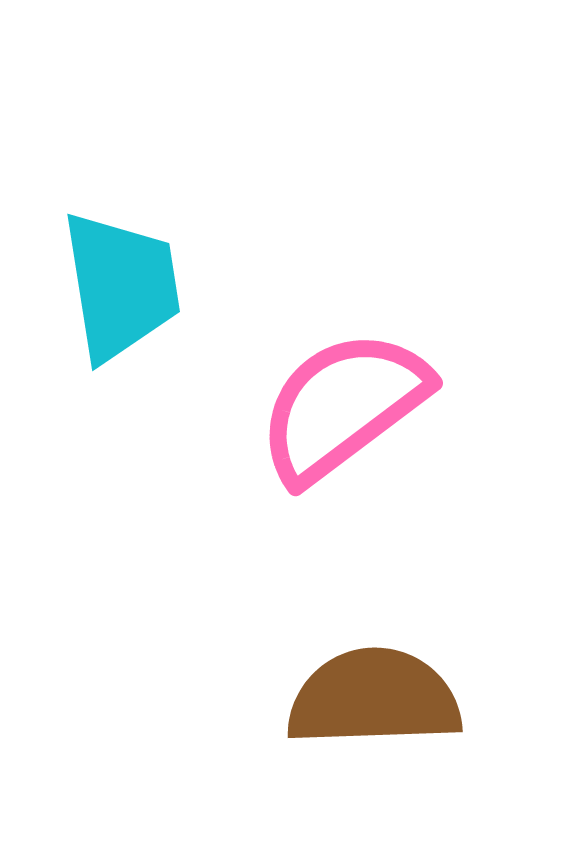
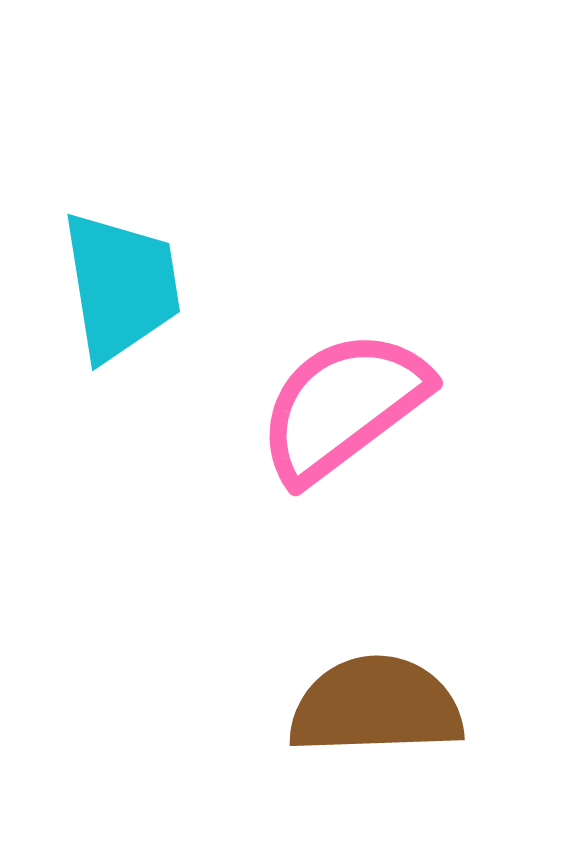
brown semicircle: moved 2 px right, 8 px down
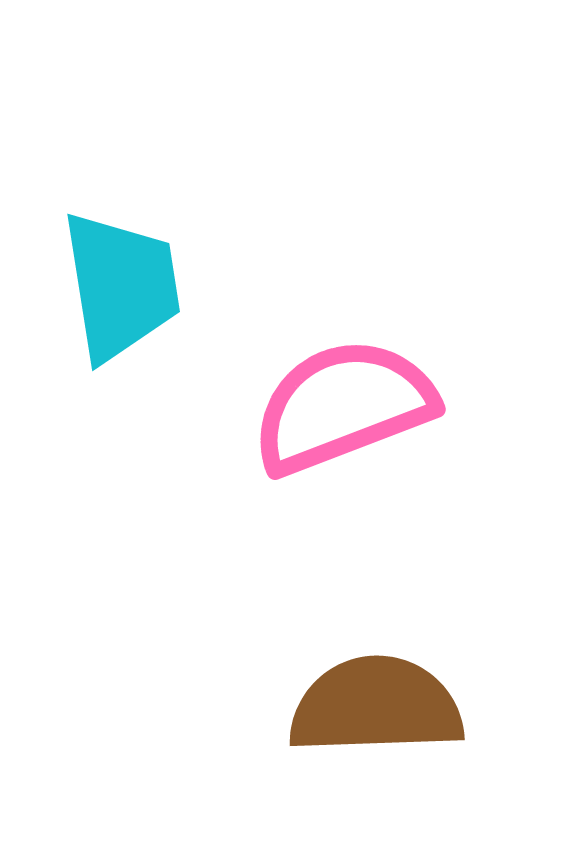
pink semicircle: rotated 16 degrees clockwise
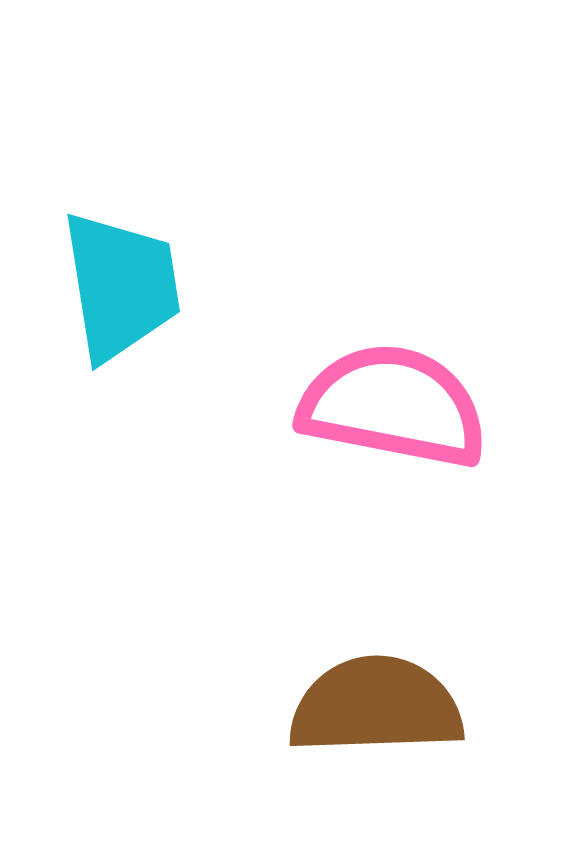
pink semicircle: moved 50 px right; rotated 32 degrees clockwise
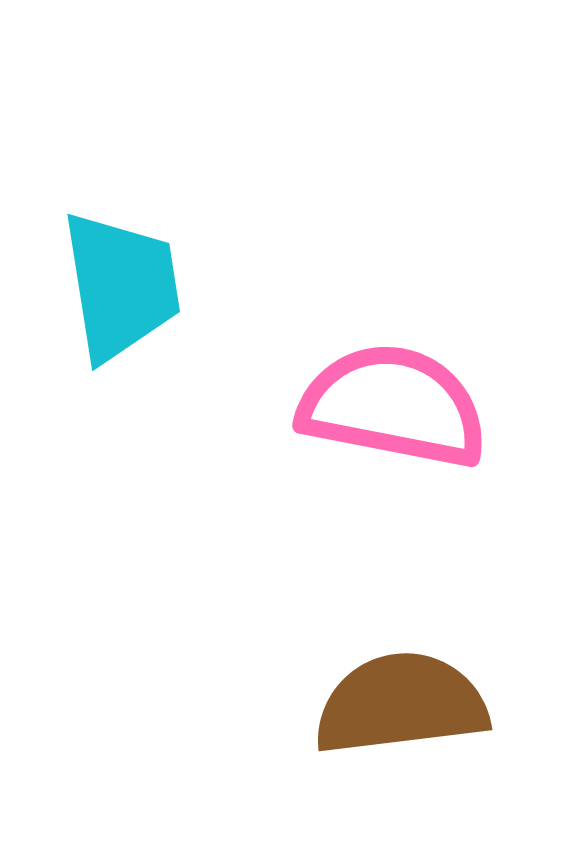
brown semicircle: moved 25 px right, 2 px up; rotated 5 degrees counterclockwise
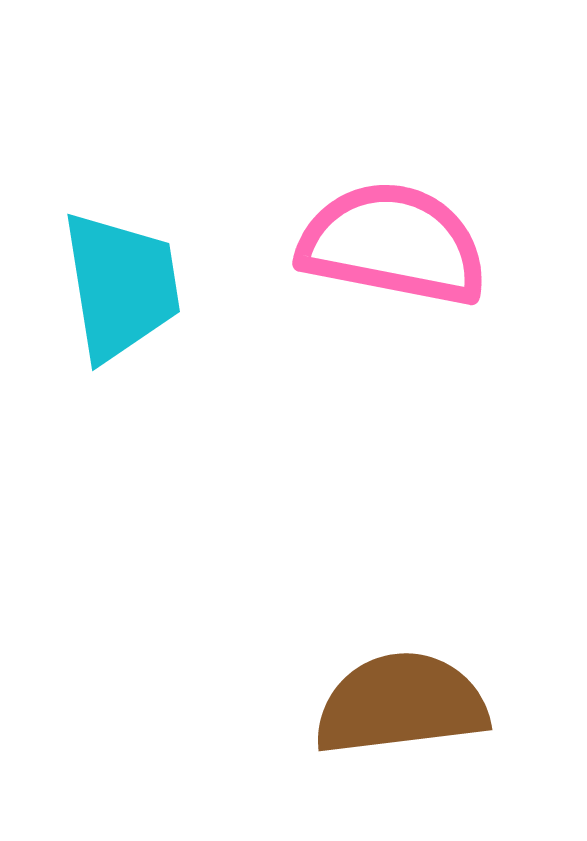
pink semicircle: moved 162 px up
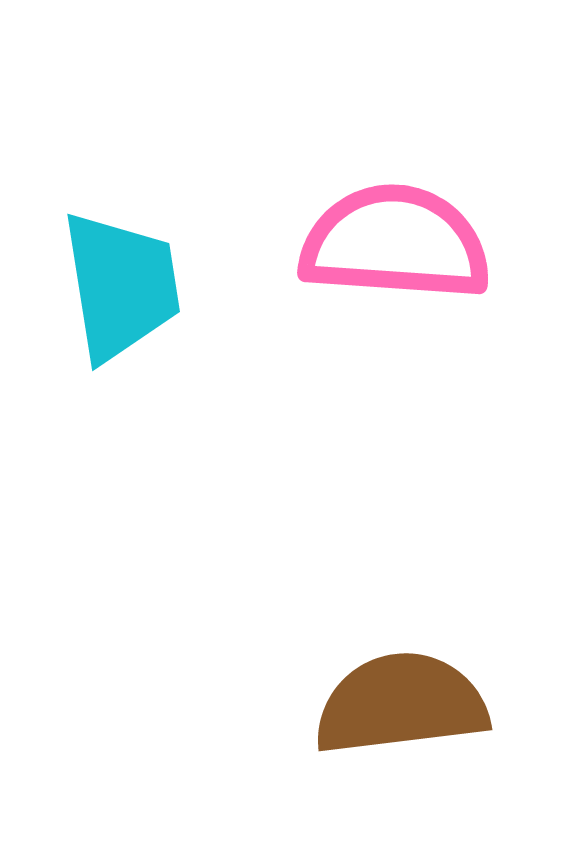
pink semicircle: moved 2 px right, 1 px up; rotated 7 degrees counterclockwise
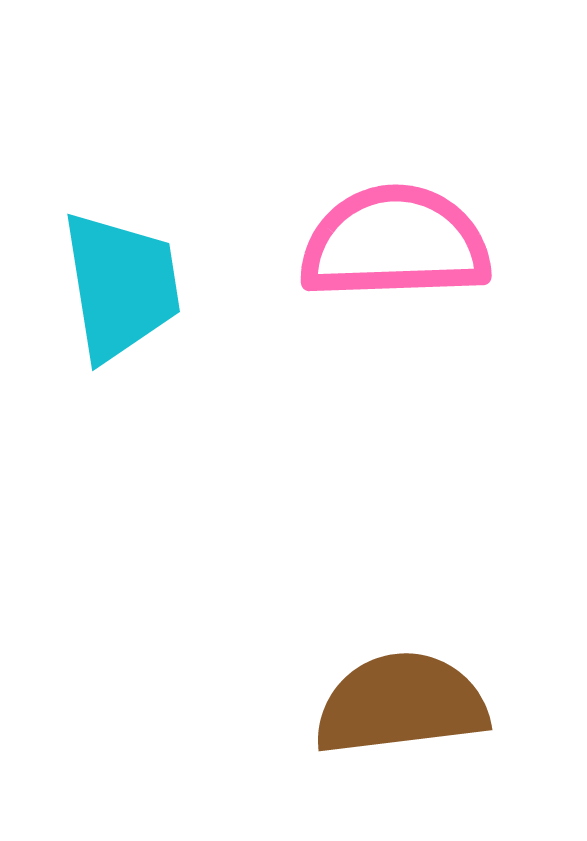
pink semicircle: rotated 6 degrees counterclockwise
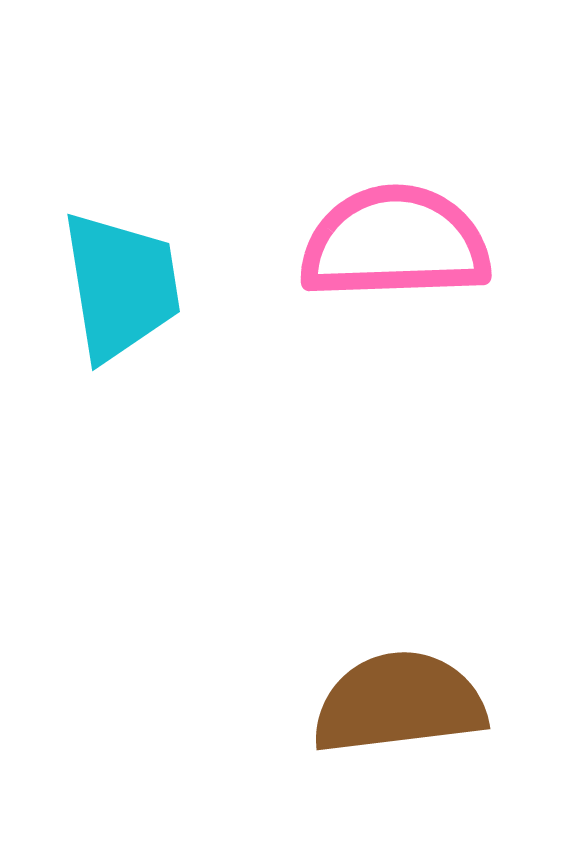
brown semicircle: moved 2 px left, 1 px up
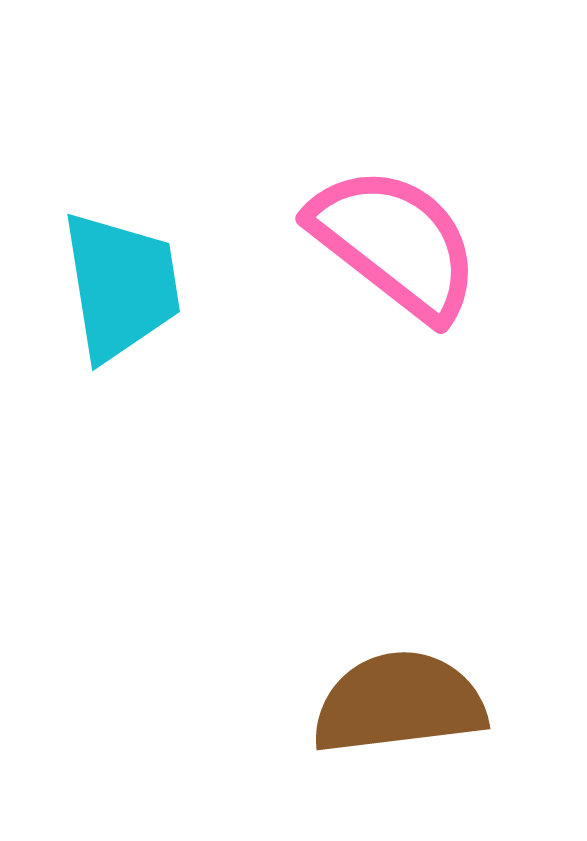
pink semicircle: rotated 40 degrees clockwise
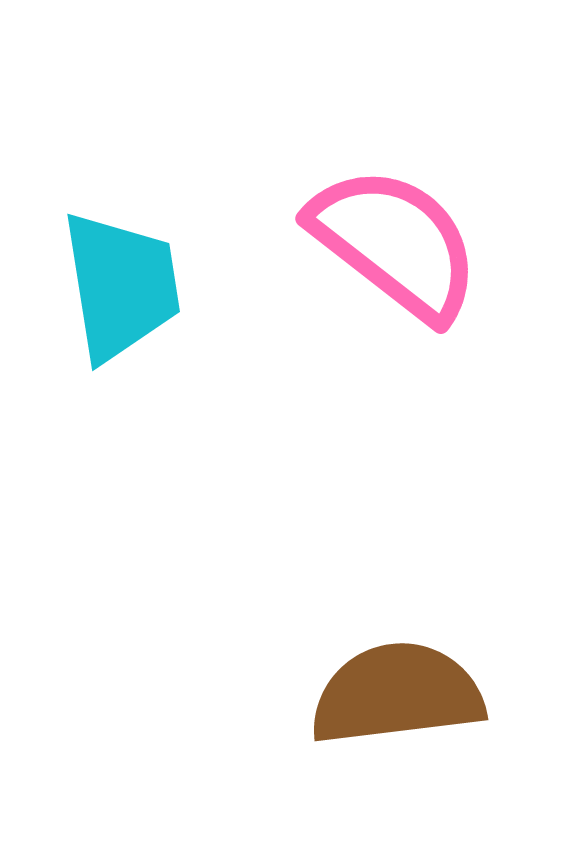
brown semicircle: moved 2 px left, 9 px up
